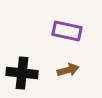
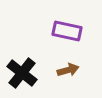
black cross: rotated 32 degrees clockwise
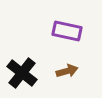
brown arrow: moved 1 px left, 1 px down
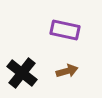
purple rectangle: moved 2 px left, 1 px up
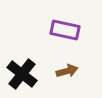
black cross: moved 1 px down
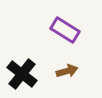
purple rectangle: rotated 20 degrees clockwise
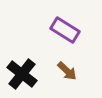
brown arrow: rotated 60 degrees clockwise
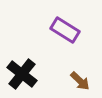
brown arrow: moved 13 px right, 10 px down
